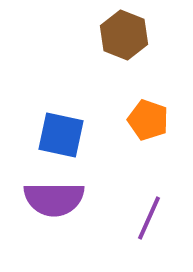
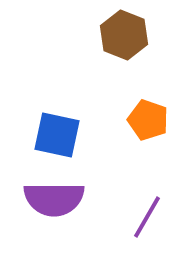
blue square: moved 4 px left
purple line: moved 2 px left, 1 px up; rotated 6 degrees clockwise
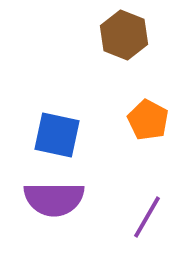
orange pentagon: rotated 9 degrees clockwise
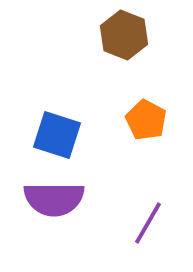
orange pentagon: moved 2 px left
blue square: rotated 6 degrees clockwise
purple line: moved 1 px right, 6 px down
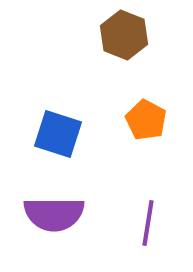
blue square: moved 1 px right, 1 px up
purple semicircle: moved 15 px down
purple line: rotated 21 degrees counterclockwise
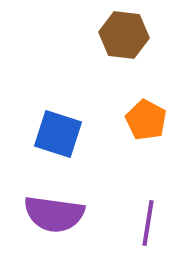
brown hexagon: rotated 15 degrees counterclockwise
purple semicircle: rotated 8 degrees clockwise
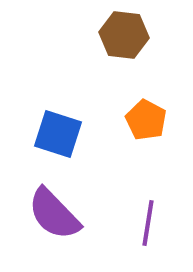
purple semicircle: rotated 38 degrees clockwise
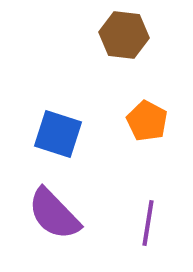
orange pentagon: moved 1 px right, 1 px down
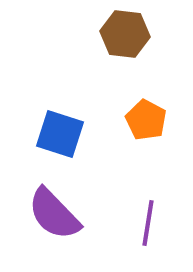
brown hexagon: moved 1 px right, 1 px up
orange pentagon: moved 1 px left, 1 px up
blue square: moved 2 px right
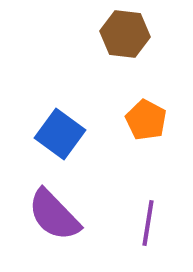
blue square: rotated 18 degrees clockwise
purple semicircle: moved 1 px down
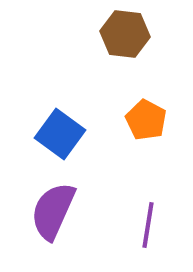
purple semicircle: moved 1 px left, 4 px up; rotated 68 degrees clockwise
purple line: moved 2 px down
